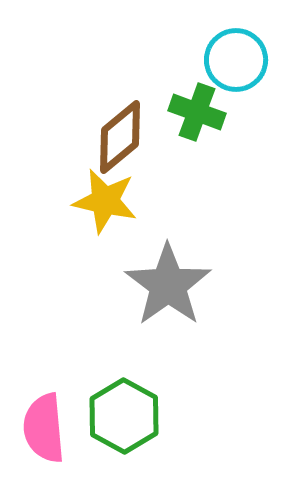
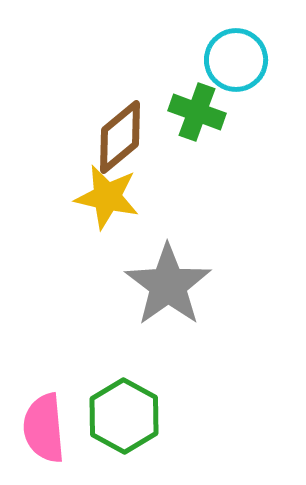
yellow star: moved 2 px right, 4 px up
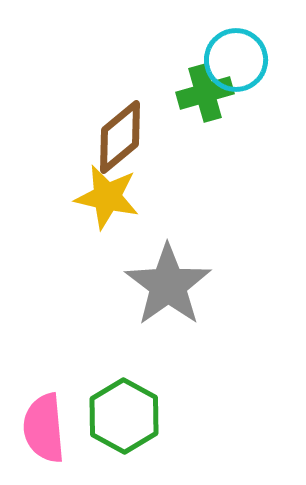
green cross: moved 8 px right, 19 px up; rotated 36 degrees counterclockwise
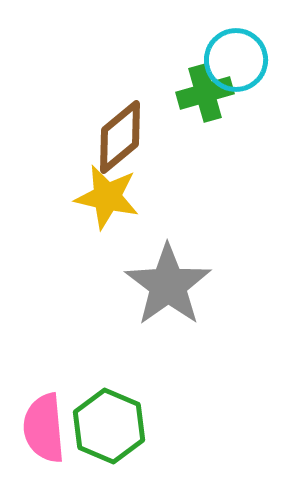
green hexagon: moved 15 px left, 10 px down; rotated 6 degrees counterclockwise
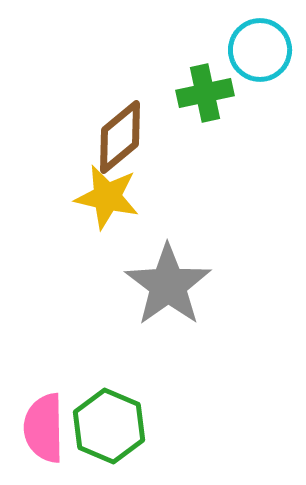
cyan circle: moved 24 px right, 10 px up
green cross: rotated 4 degrees clockwise
pink semicircle: rotated 4 degrees clockwise
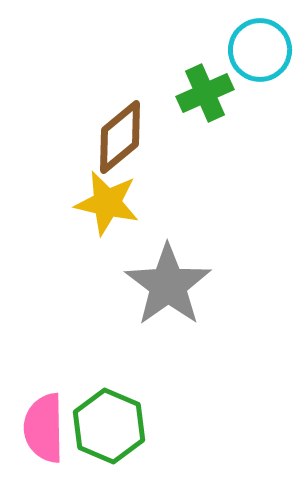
green cross: rotated 12 degrees counterclockwise
yellow star: moved 6 px down
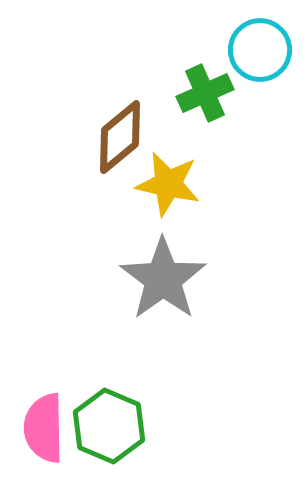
yellow star: moved 61 px right, 19 px up
gray star: moved 5 px left, 6 px up
